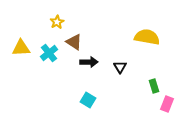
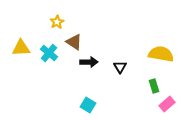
yellow semicircle: moved 14 px right, 17 px down
cyan cross: rotated 12 degrees counterclockwise
cyan square: moved 5 px down
pink rectangle: rotated 28 degrees clockwise
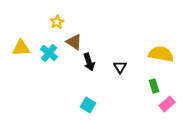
black arrow: rotated 72 degrees clockwise
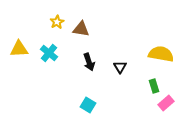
brown triangle: moved 7 px right, 13 px up; rotated 24 degrees counterclockwise
yellow triangle: moved 2 px left, 1 px down
pink rectangle: moved 1 px left, 1 px up
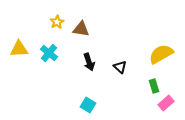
yellow semicircle: rotated 40 degrees counterclockwise
black triangle: rotated 16 degrees counterclockwise
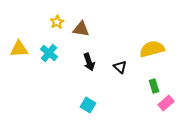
yellow semicircle: moved 9 px left, 5 px up; rotated 15 degrees clockwise
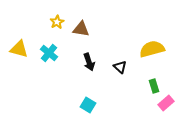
yellow triangle: rotated 18 degrees clockwise
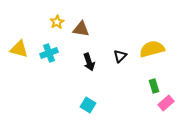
cyan cross: rotated 30 degrees clockwise
black triangle: moved 11 px up; rotated 32 degrees clockwise
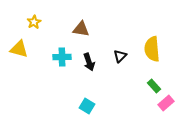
yellow star: moved 23 px left
yellow semicircle: rotated 80 degrees counterclockwise
cyan cross: moved 13 px right, 4 px down; rotated 18 degrees clockwise
green rectangle: rotated 24 degrees counterclockwise
cyan square: moved 1 px left, 1 px down
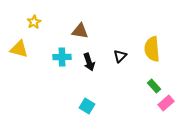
brown triangle: moved 1 px left, 2 px down
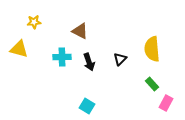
yellow star: rotated 24 degrees clockwise
brown triangle: rotated 18 degrees clockwise
black triangle: moved 3 px down
green rectangle: moved 2 px left, 2 px up
pink rectangle: rotated 21 degrees counterclockwise
